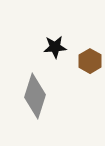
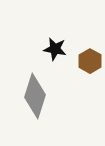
black star: moved 2 px down; rotated 15 degrees clockwise
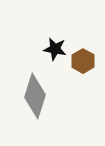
brown hexagon: moved 7 px left
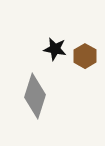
brown hexagon: moved 2 px right, 5 px up
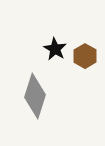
black star: rotated 20 degrees clockwise
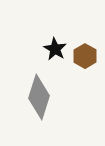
gray diamond: moved 4 px right, 1 px down
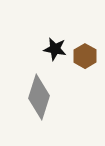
black star: rotated 20 degrees counterclockwise
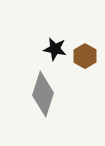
gray diamond: moved 4 px right, 3 px up
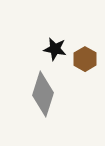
brown hexagon: moved 3 px down
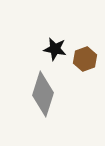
brown hexagon: rotated 10 degrees clockwise
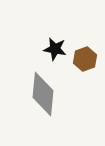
gray diamond: rotated 12 degrees counterclockwise
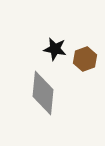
gray diamond: moved 1 px up
